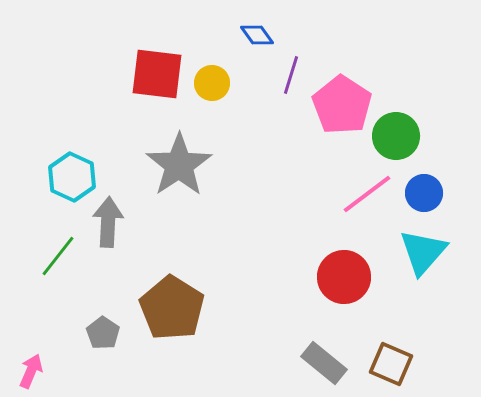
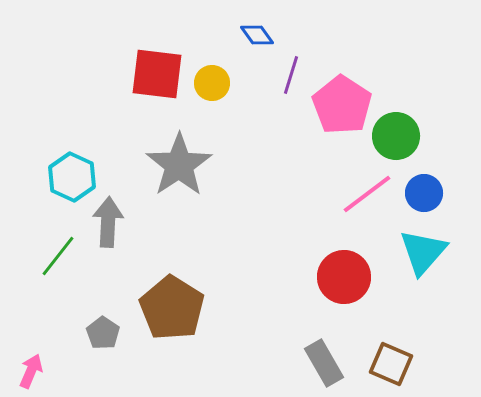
gray rectangle: rotated 21 degrees clockwise
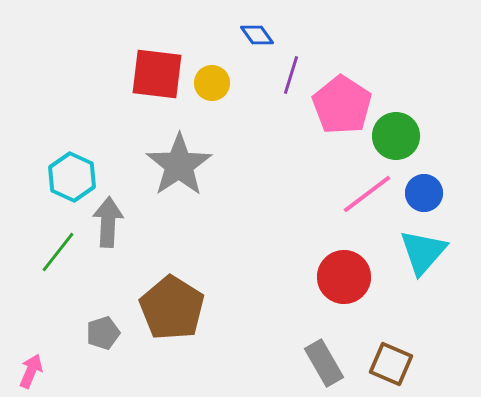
green line: moved 4 px up
gray pentagon: rotated 20 degrees clockwise
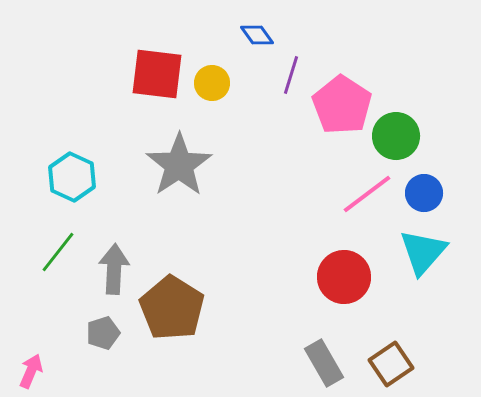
gray arrow: moved 6 px right, 47 px down
brown square: rotated 33 degrees clockwise
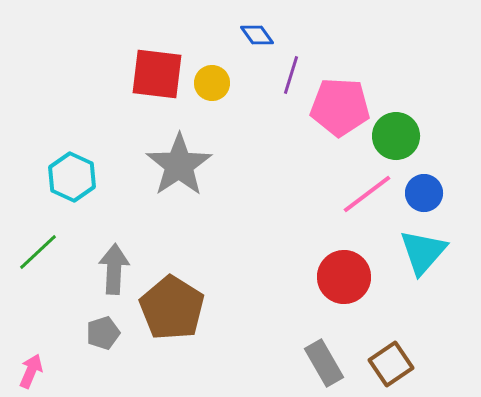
pink pentagon: moved 2 px left, 2 px down; rotated 30 degrees counterclockwise
green line: moved 20 px left; rotated 9 degrees clockwise
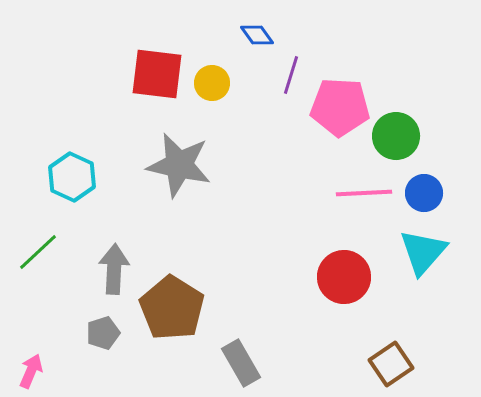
gray star: rotated 26 degrees counterclockwise
pink line: moved 3 px left, 1 px up; rotated 34 degrees clockwise
gray rectangle: moved 83 px left
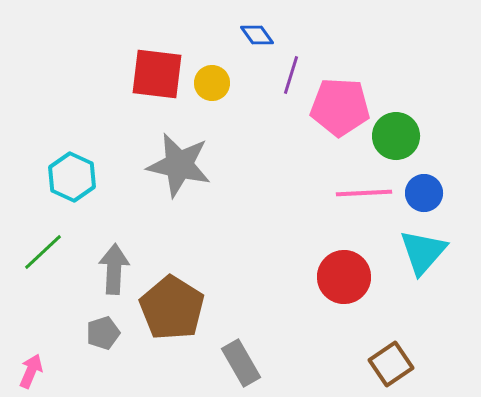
green line: moved 5 px right
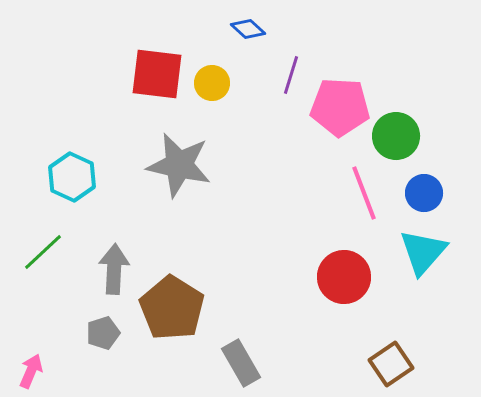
blue diamond: moved 9 px left, 6 px up; rotated 12 degrees counterclockwise
pink line: rotated 72 degrees clockwise
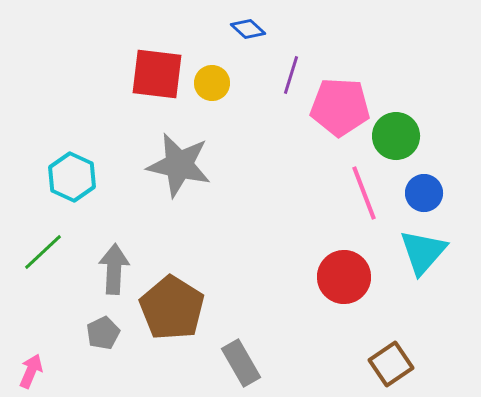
gray pentagon: rotated 8 degrees counterclockwise
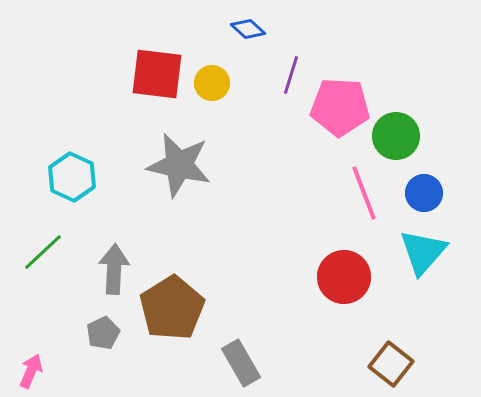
brown pentagon: rotated 8 degrees clockwise
brown square: rotated 18 degrees counterclockwise
